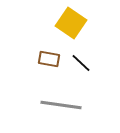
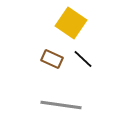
brown rectangle: moved 3 px right; rotated 15 degrees clockwise
black line: moved 2 px right, 4 px up
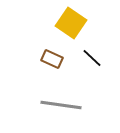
black line: moved 9 px right, 1 px up
